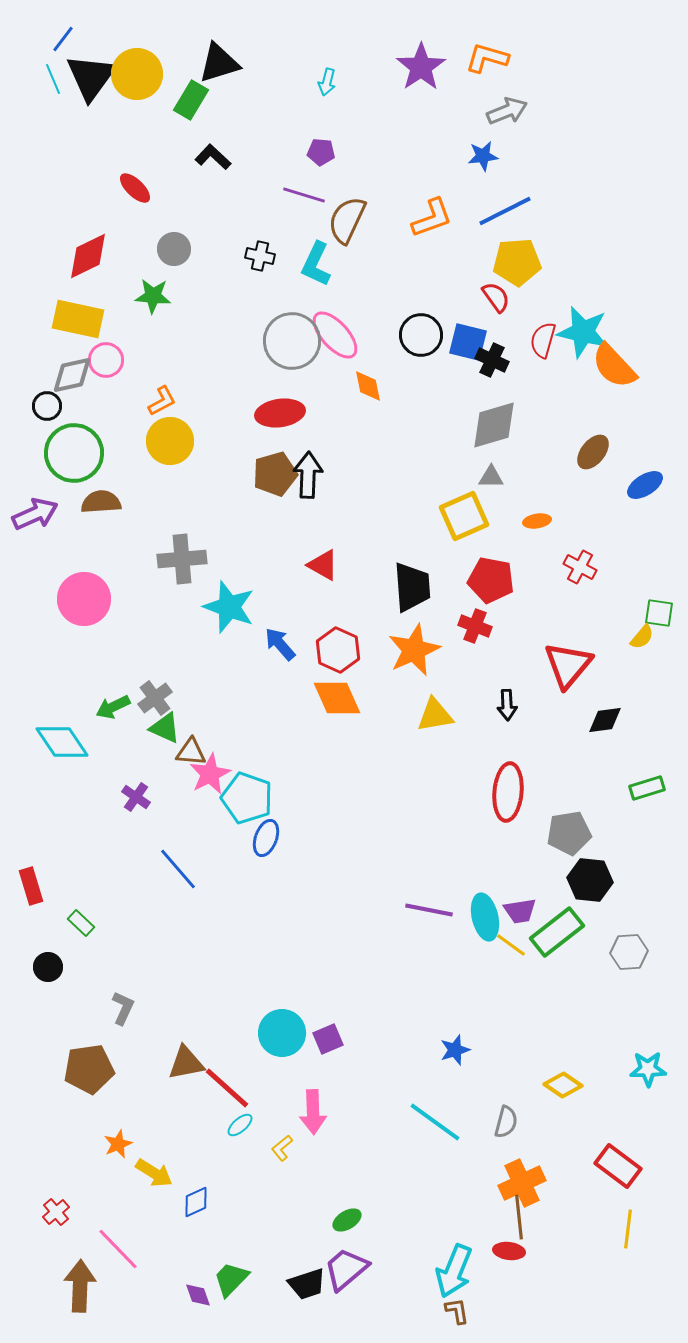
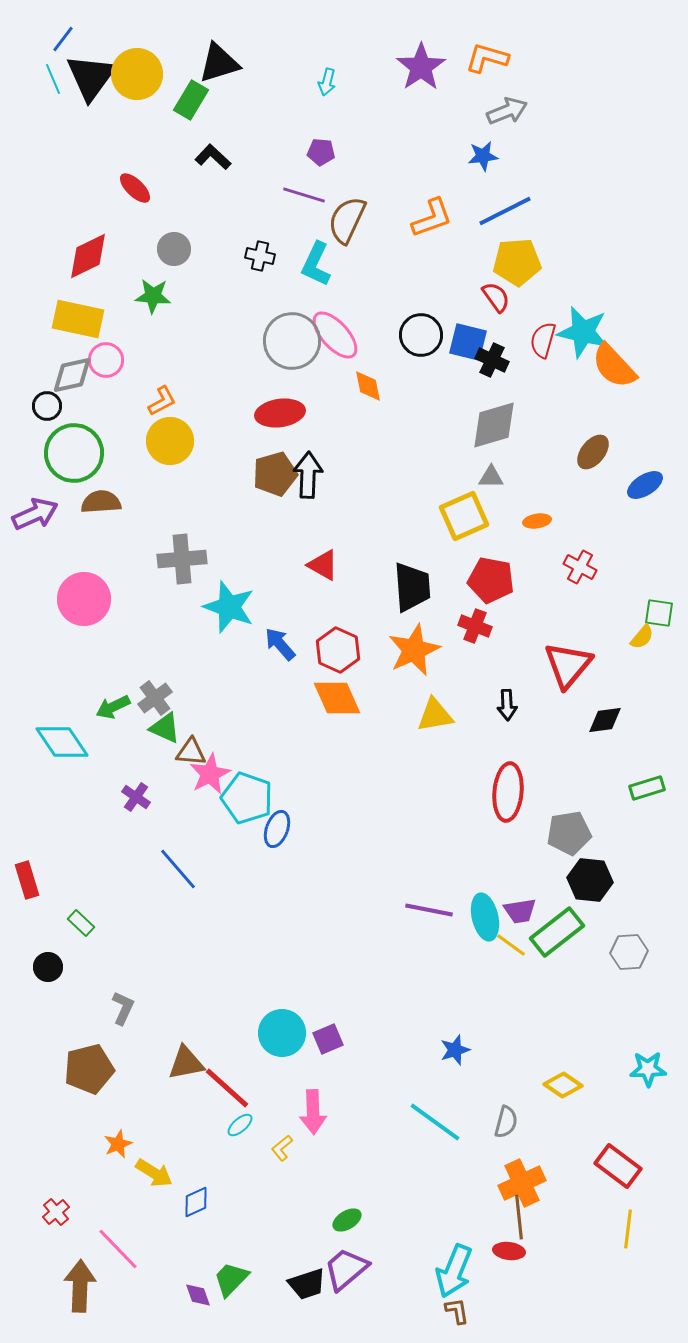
blue ellipse at (266, 838): moved 11 px right, 9 px up
red rectangle at (31, 886): moved 4 px left, 6 px up
brown pentagon at (89, 1069): rotated 6 degrees counterclockwise
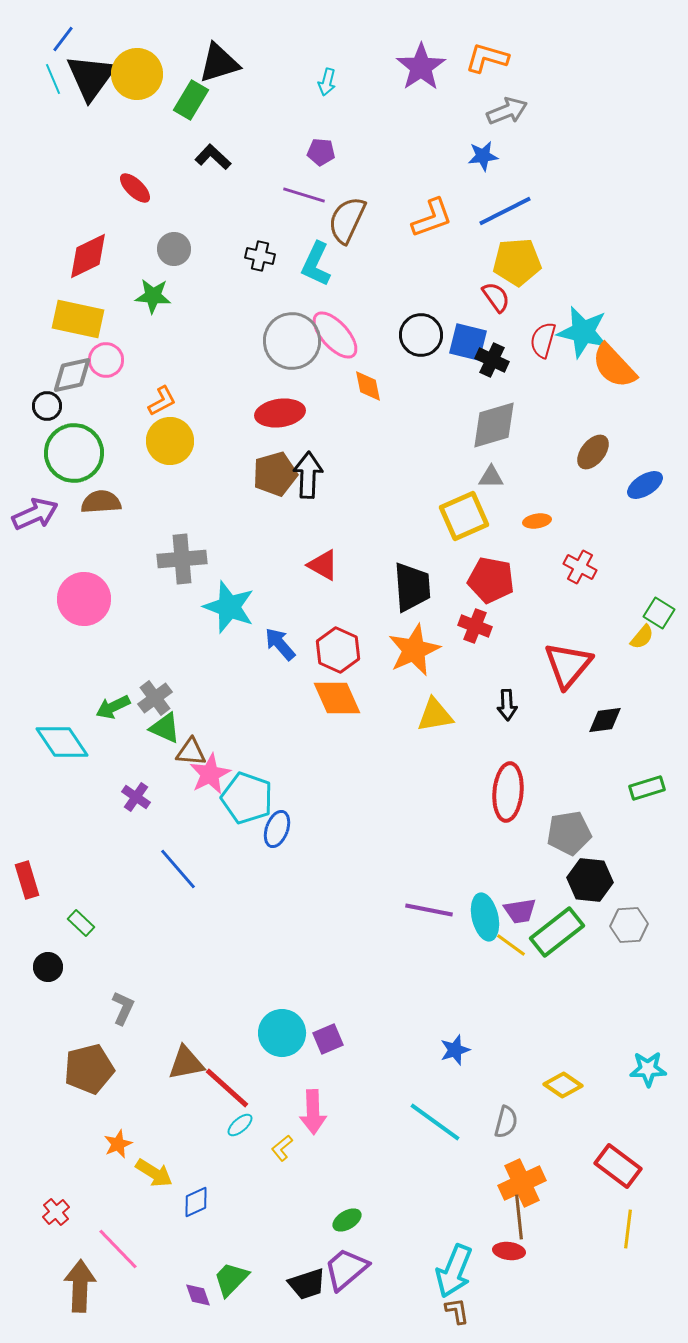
green square at (659, 613): rotated 24 degrees clockwise
gray hexagon at (629, 952): moved 27 px up
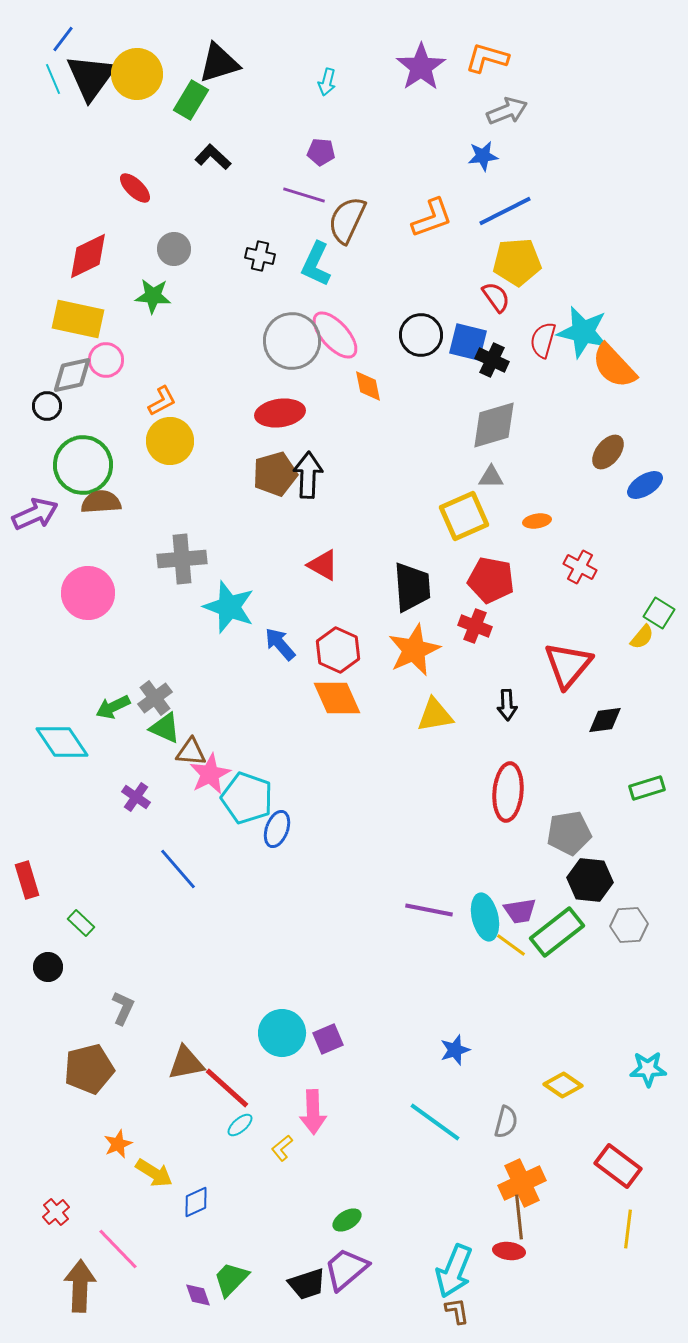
brown ellipse at (593, 452): moved 15 px right
green circle at (74, 453): moved 9 px right, 12 px down
pink circle at (84, 599): moved 4 px right, 6 px up
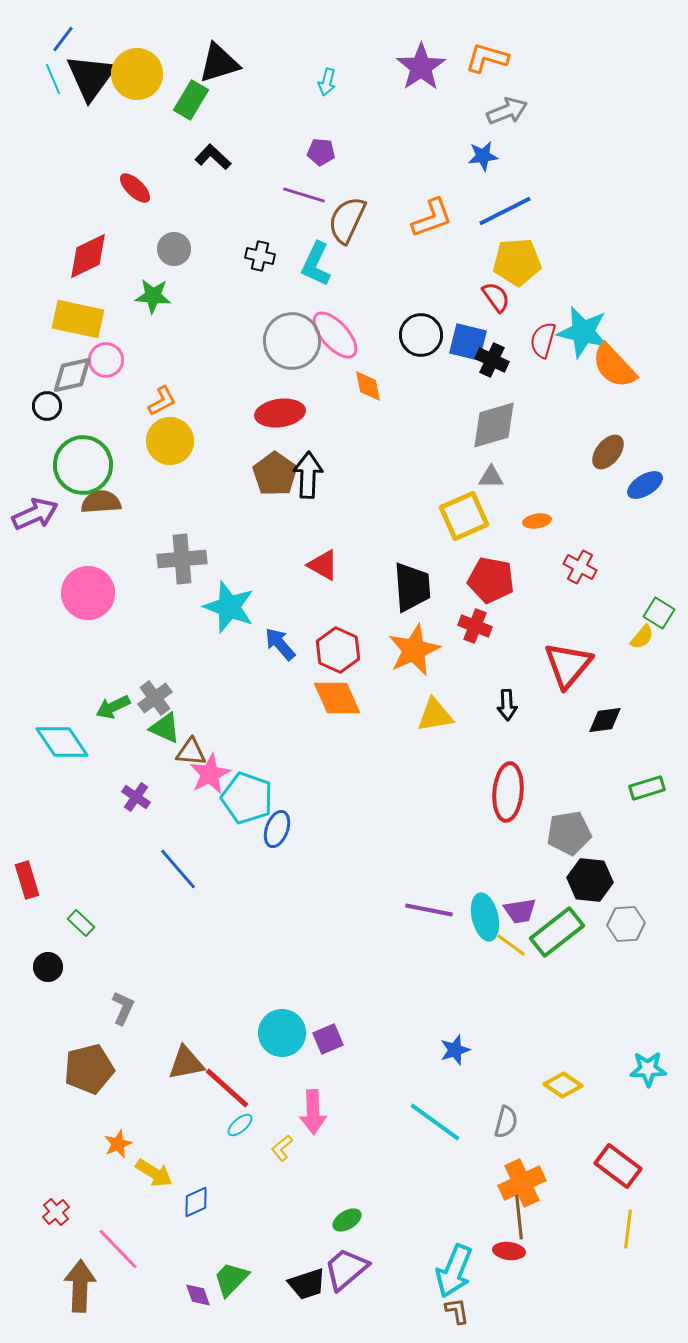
brown pentagon at (275, 474): rotated 21 degrees counterclockwise
gray hexagon at (629, 925): moved 3 px left, 1 px up
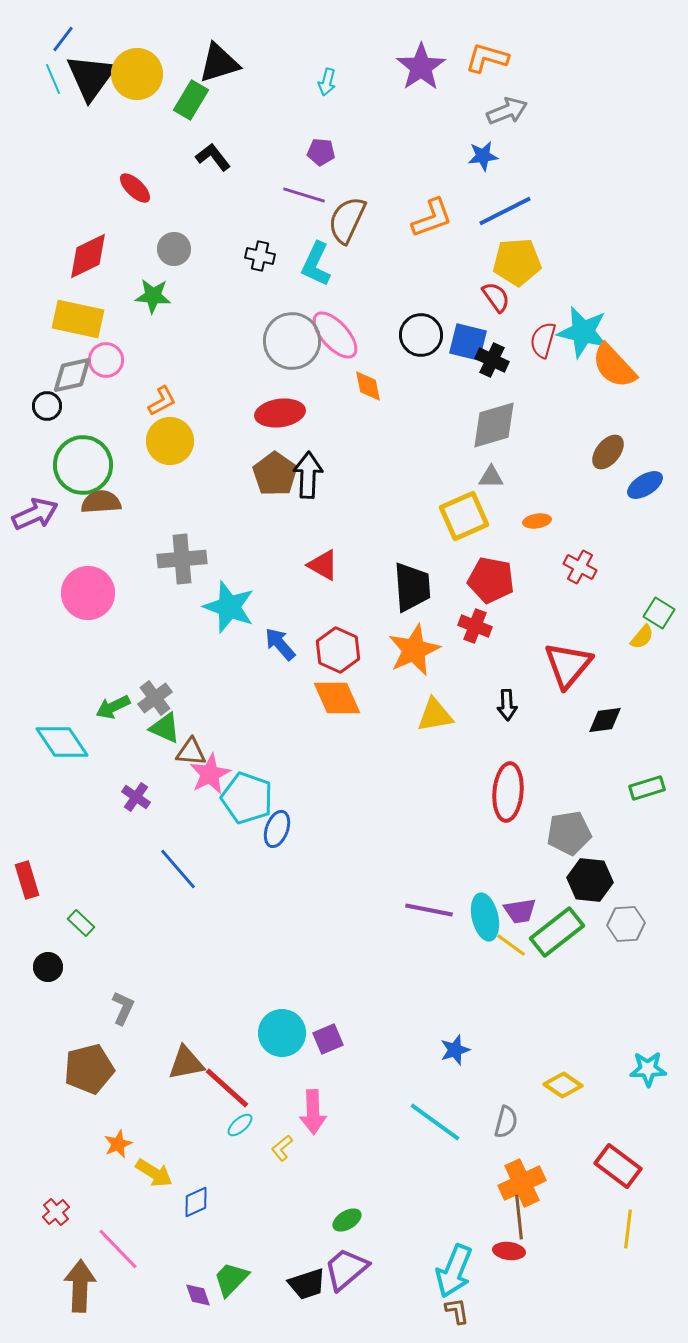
black L-shape at (213, 157): rotated 9 degrees clockwise
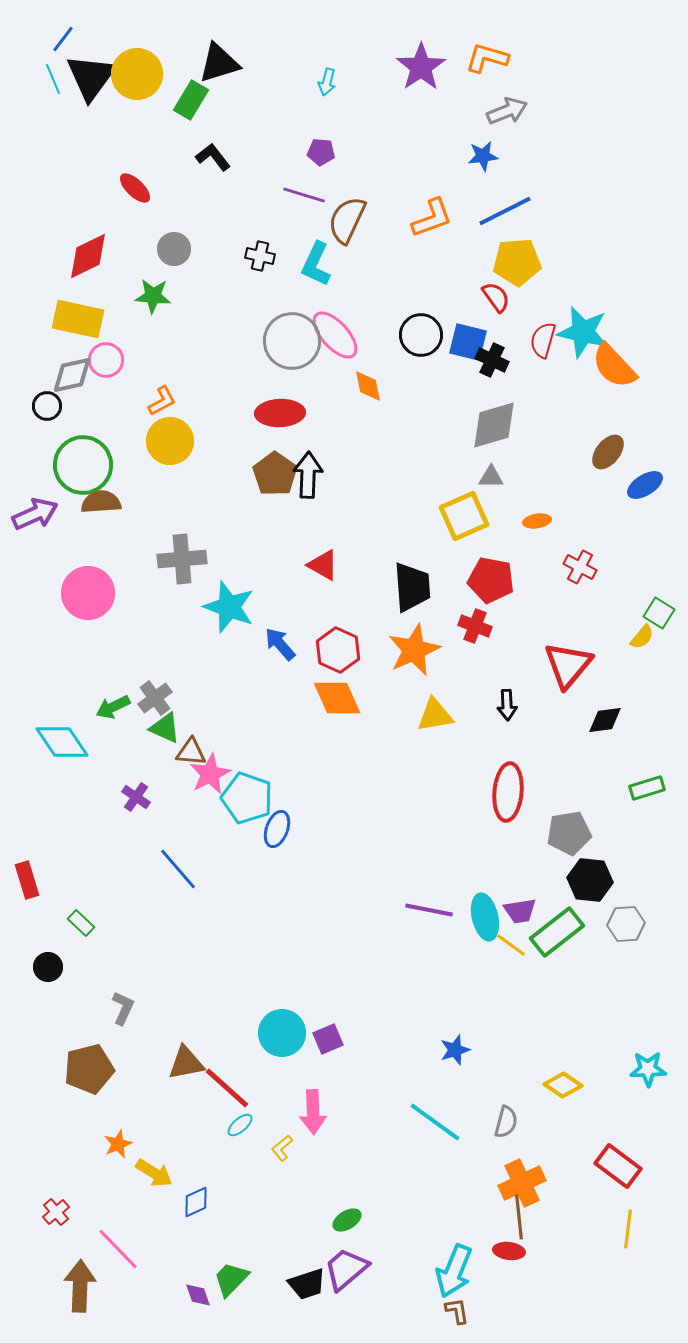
red ellipse at (280, 413): rotated 6 degrees clockwise
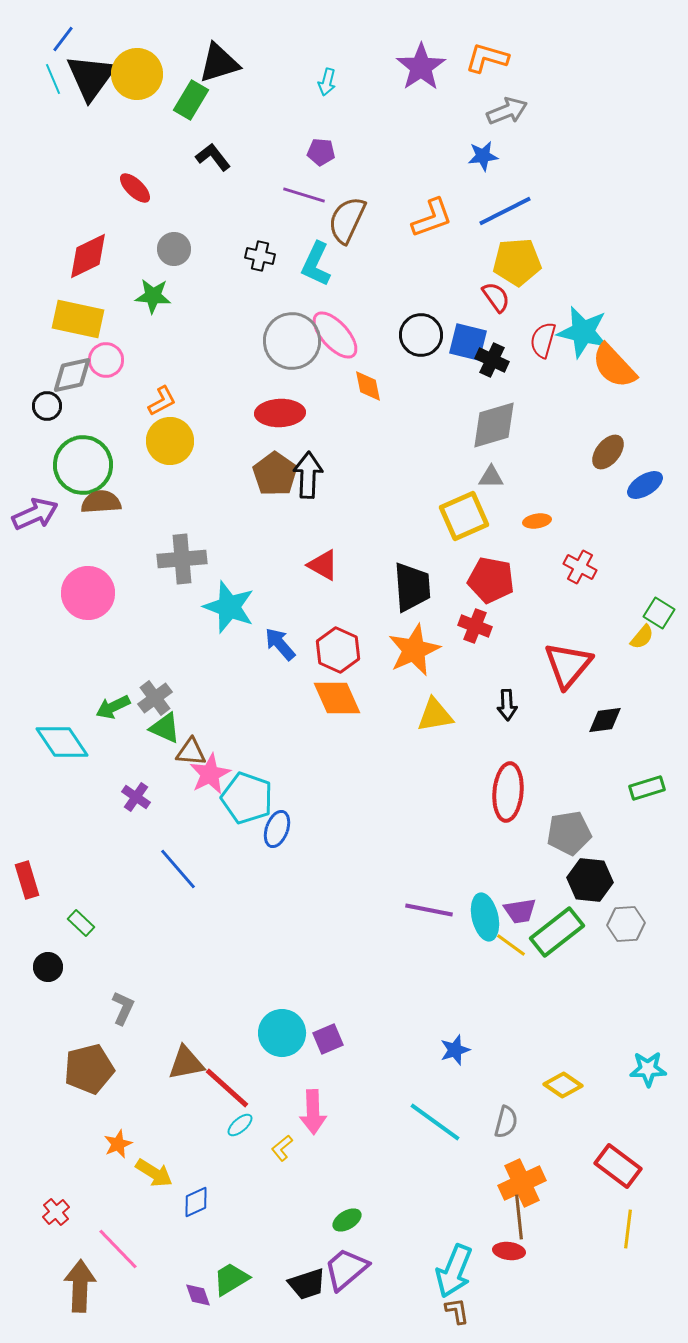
green trapezoid at (231, 1279): rotated 15 degrees clockwise
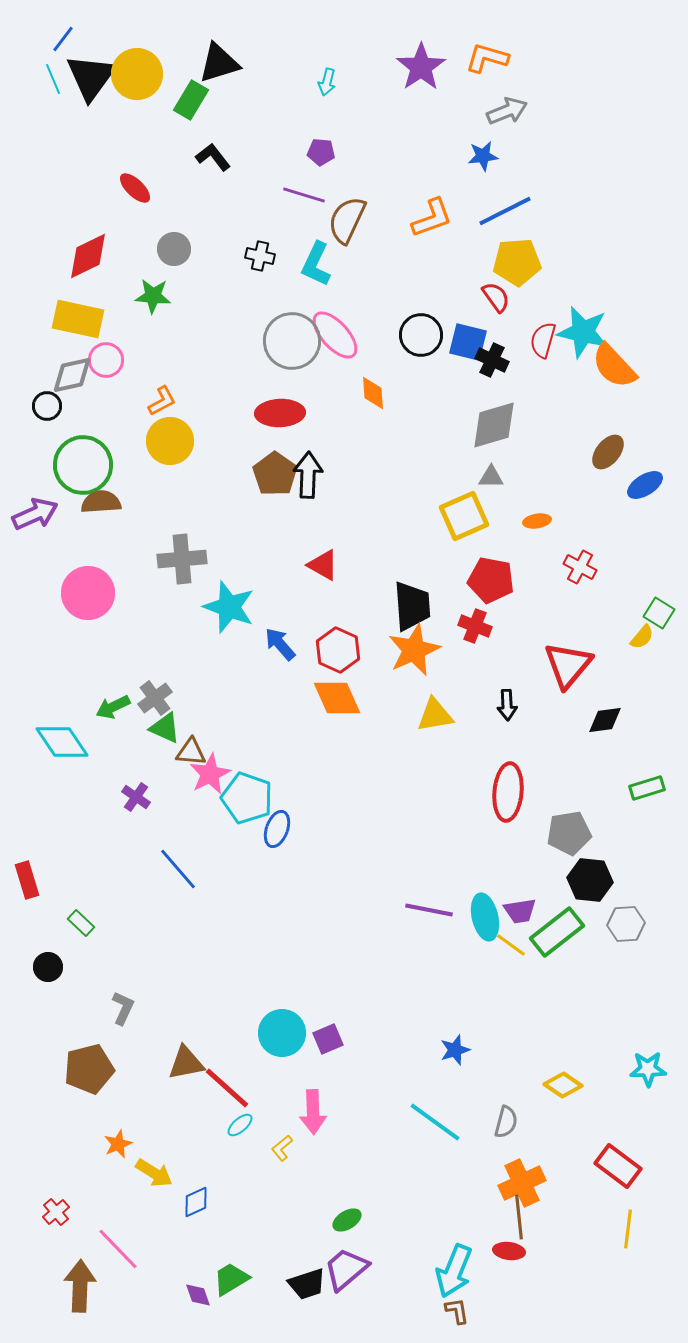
orange diamond at (368, 386): moved 5 px right, 7 px down; rotated 8 degrees clockwise
black trapezoid at (412, 587): moved 19 px down
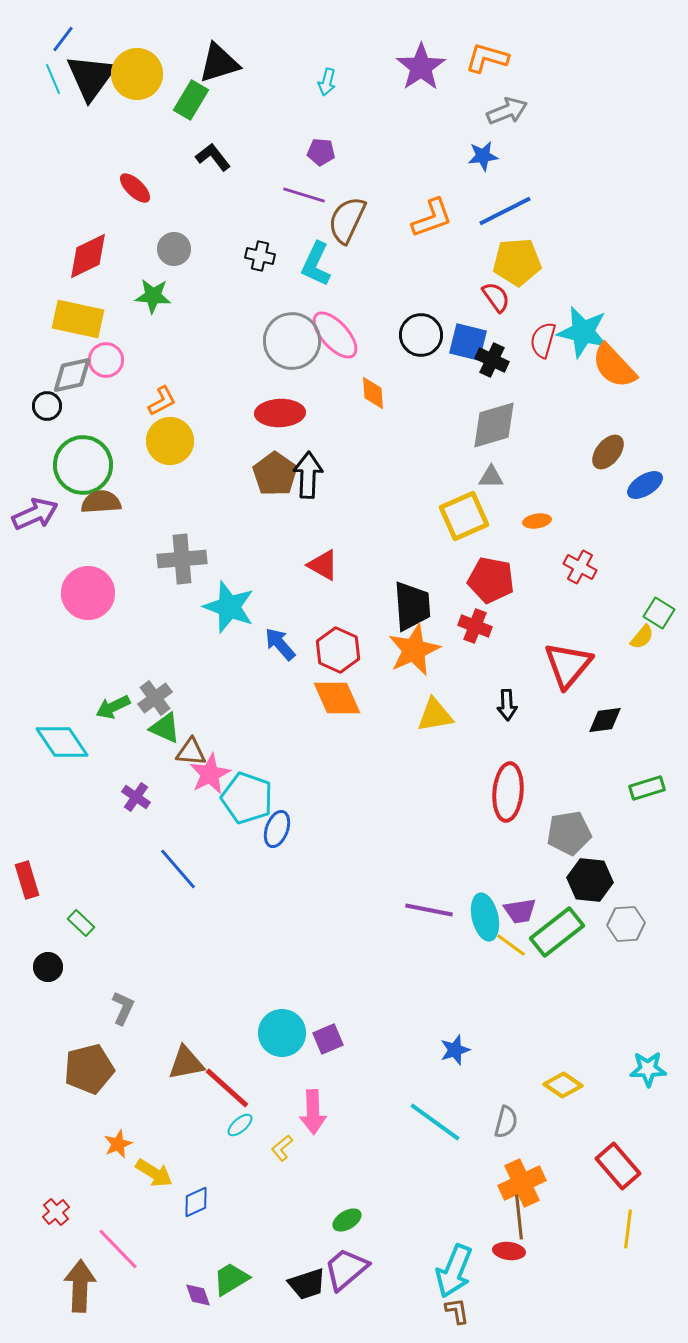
red rectangle at (618, 1166): rotated 12 degrees clockwise
